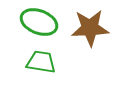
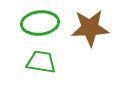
green ellipse: moved 1 px right, 1 px down; rotated 27 degrees counterclockwise
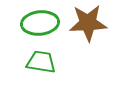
brown star: moved 2 px left, 5 px up
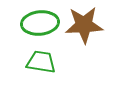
brown star: moved 4 px left, 2 px down
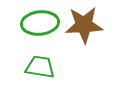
green trapezoid: moved 1 px left, 5 px down
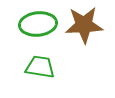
green ellipse: moved 2 px left, 1 px down
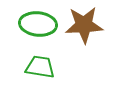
green ellipse: rotated 12 degrees clockwise
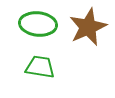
brown star: moved 4 px right, 2 px down; rotated 21 degrees counterclockwise
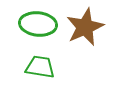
brown star: moved 3 px left
